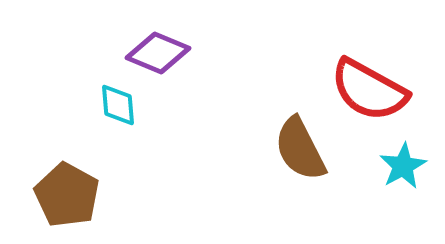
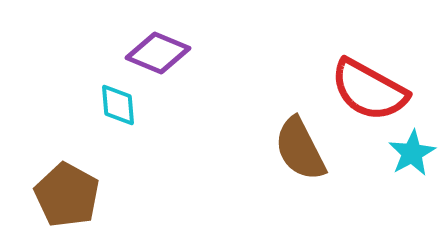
cyan star: moved 9 px right, 13 px up
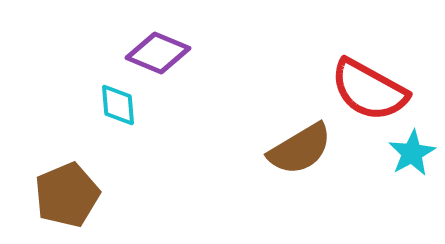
brown semicircle: rotated 94 degrees counterclockwise
brown pentagon: rotated 20 degrees clockwise
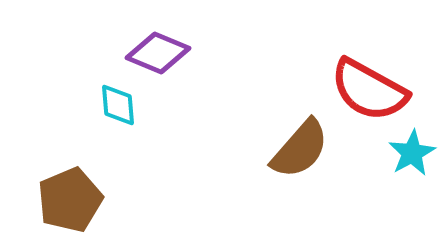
brown semicircle: rotated 18 degrees counterclockwise
brown pentagon: moved 3 px right, 5 px down
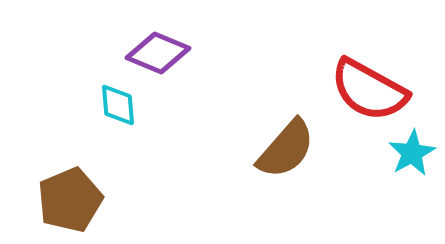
brown semicircle: moved 14 px left
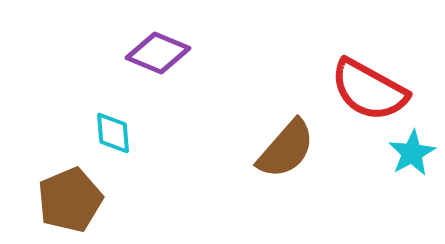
cyan diamond: moved 5 px left, 28 px down
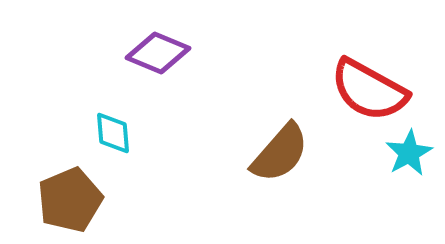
brown semicircle: moved 6 px left, 4 px down
cyan star: moved 3 px left
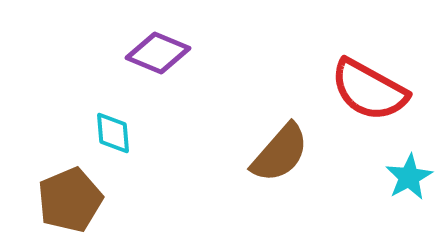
cyan star: moved 24 px down
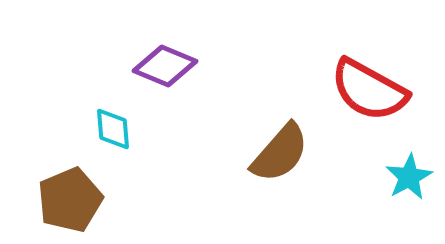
purple diamond: moved 7 px right, 13 px down
cyan diamond: moved 4 px up
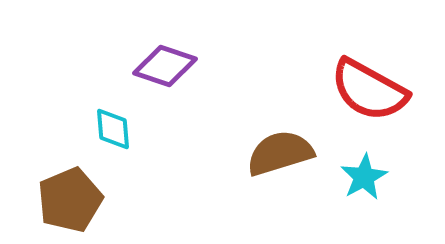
purple diamond: rotated 4 degrees counterclockwise
brown semicircle: rotated 148 degrees counterclockwise
cyan star: moved 45 px left
